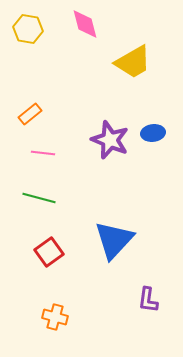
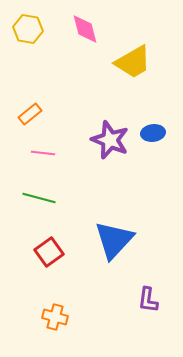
pink diamond: moved 5 px down
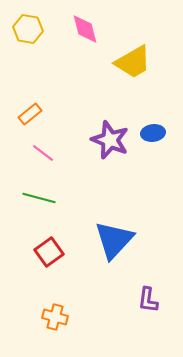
pink line: rotated 30 degrees clockwise
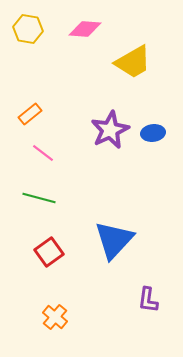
pink diamond: rotated 72 degrees counterclockwise
purple star: moved 10 px up; rotated 24 degrees clockwise
orange cross: rotated 25 degrees clockwise
